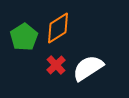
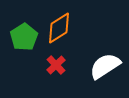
orange diamond: moved 1 px right
white semicircle: moved 17 px right, 2 px up
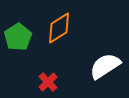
green pentagon: moved 6 px left
red cross: moved 8 px left, 17 px down
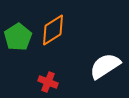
orange diamond: moved 6 px left, 2 px down
red cross: rotated 24 degrees counterclockwise
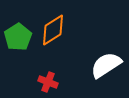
white semicircle: moved 1 px right, 1 px up
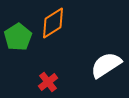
orange diamond: moved 7 px up
red cross: rotated 30 degrees clockwise
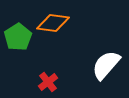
orange diamond: rotated 40 degrees clockwise
white semicircle: rotated 16 degrees counterclockwise
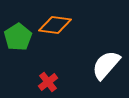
orange diamond: moved 2 px right, 2 px down
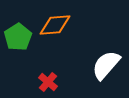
orange diamond: rotated 12 degrees counterclockwise
red cross: rotated 12 degrees counterclockwise
